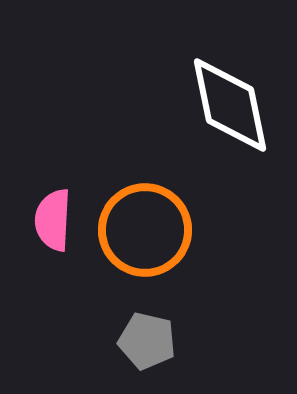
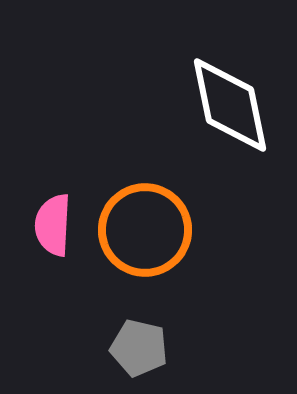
pink semicircle: moved 5 px down
gray pentagon: moved 8 px left, 7 px down
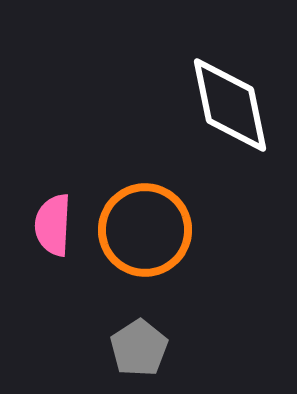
gray pentagon: rotated 26 degrees clockwise
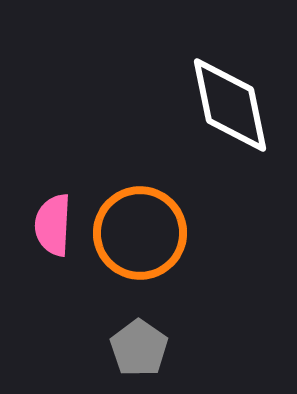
orange circle: moved 5 px left, 3 px down
gray pentagon: rotated 4 degrees counterclockwise
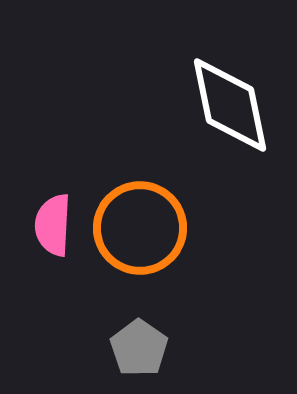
orange circle: moved 5 px up
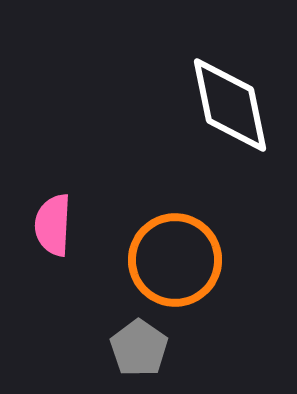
orange circle: moved 35 px right, 32 px down
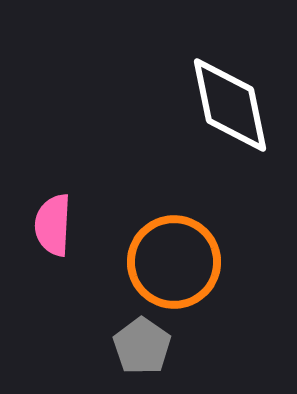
orange circle: moved 1 px left, 2 px down
gray pentagon: moved 3 px right, 2 px up
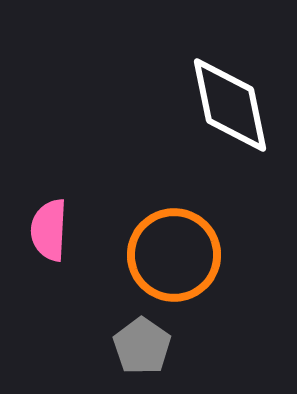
pink semicircle: moved 4 px left, 5 px down
orange circle: moved 7 px up
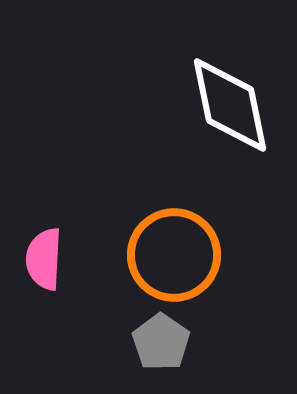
pink semicircle: moved 5 px left, 29 px down
gray pentagon: moved 19 px right, 4 px up
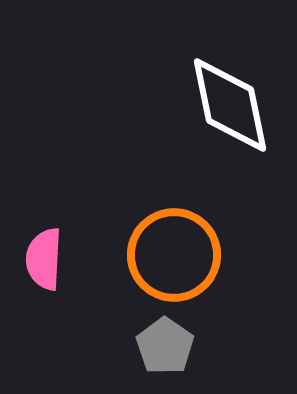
gray pentagon: moved 4 px right, 4 px down
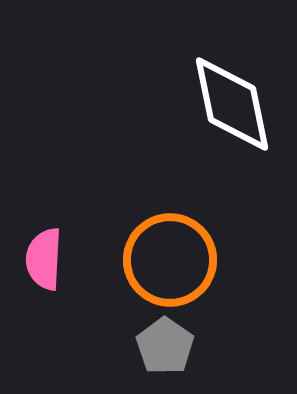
white diamond: moved 2 px right, 1 px up
orange circle: moved 4 px left, 5 px down
